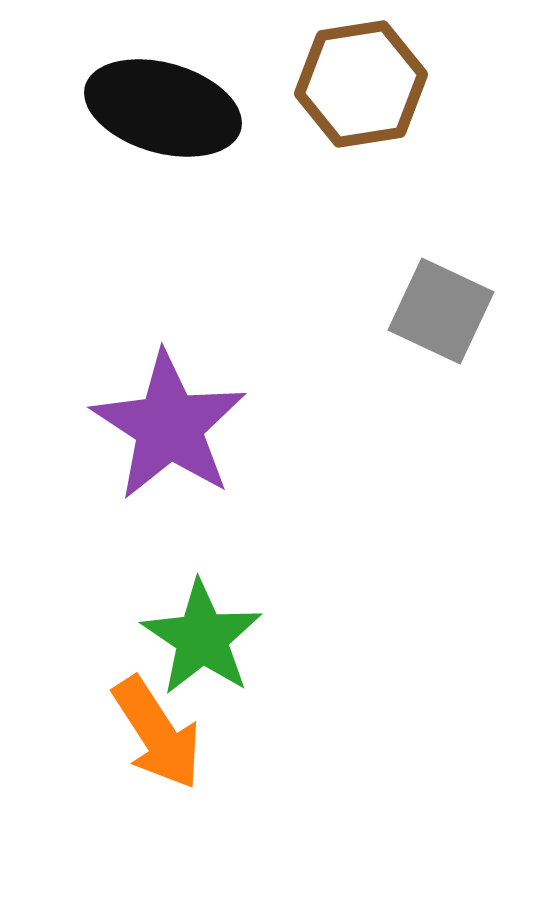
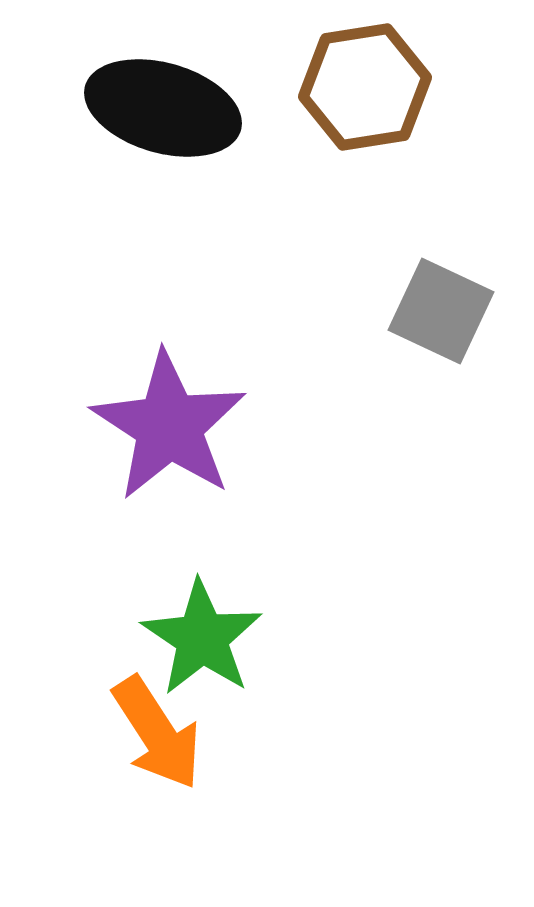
brown hexagon: moved 4 px right, 3 px down
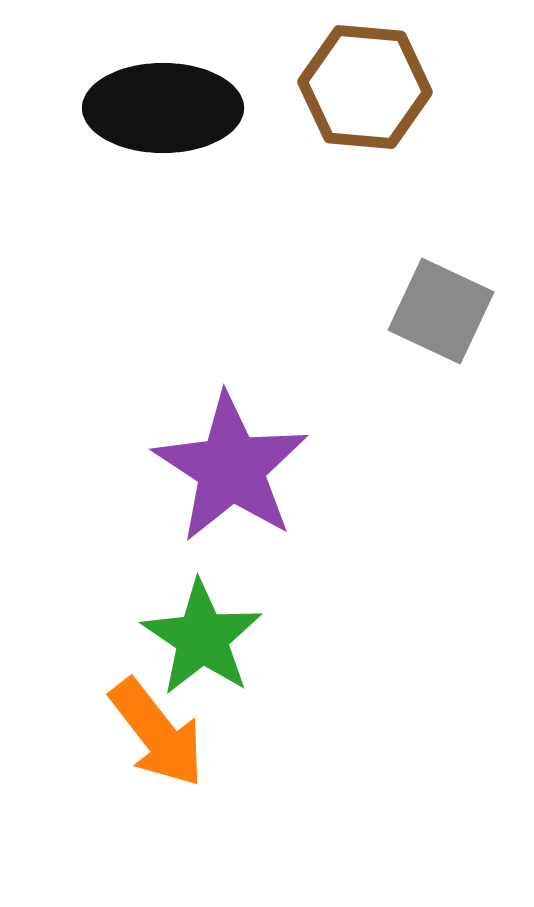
brown hexagon: rotated 14 degrees clockwise
black ellipse: rotated 16 degrees counterclockwise
purple star: moved 62 px right, 42 px down
orange arrow: rotated 5 degrees counterclockwise
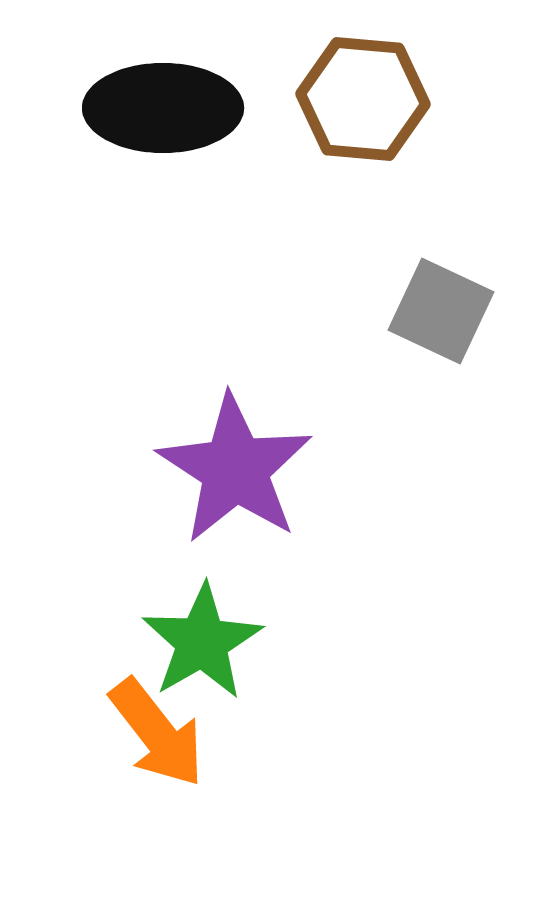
brown hexagon: moved 2 px left, 12 px down
purple star: moved 4 px right, 1 px down
green star: moved 4 px down; rotated 8 degrees clockwise
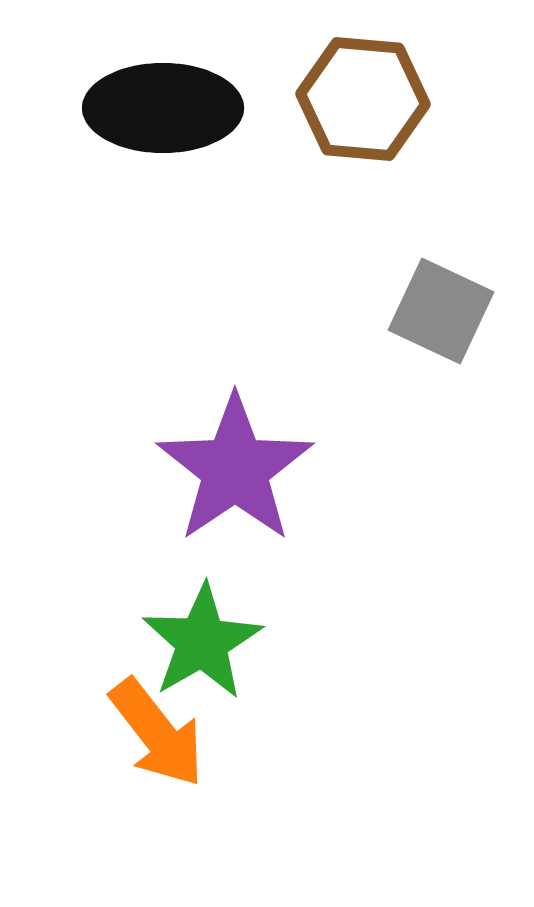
purple star: rotated 5 degrees clockwise
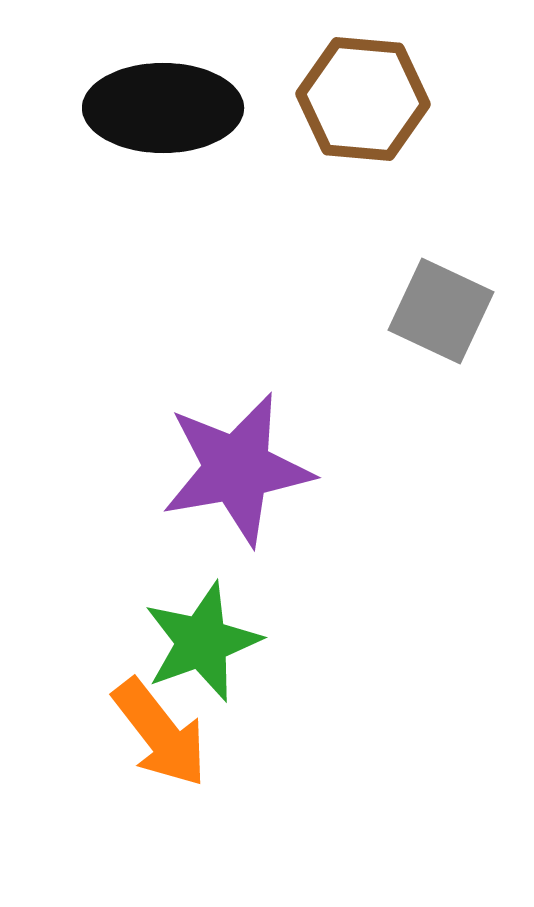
purple star: moved 2 px right; rotated 24 degrees clockwise
green star: rotated 10 degrees clockwise
orange arrow: moved 3 px right
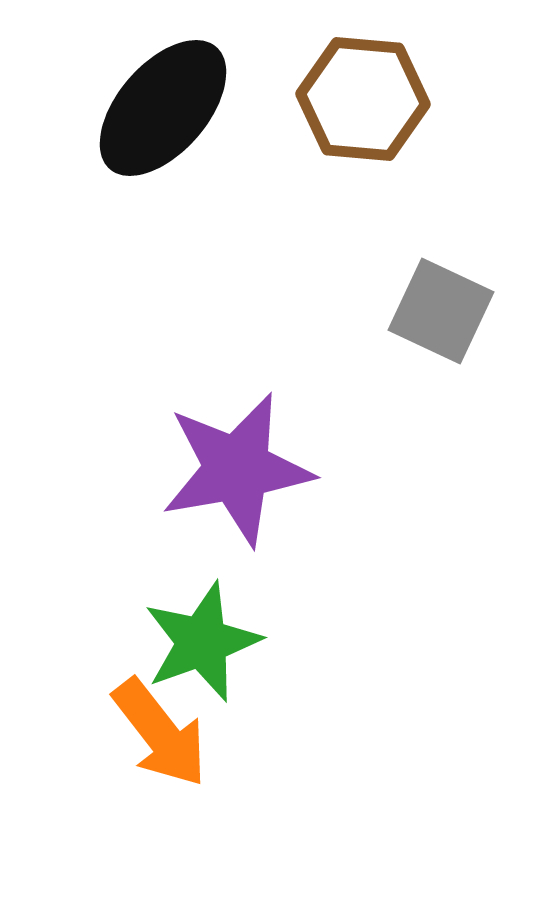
black ellipse: rotated 49 degrees counterclockwise
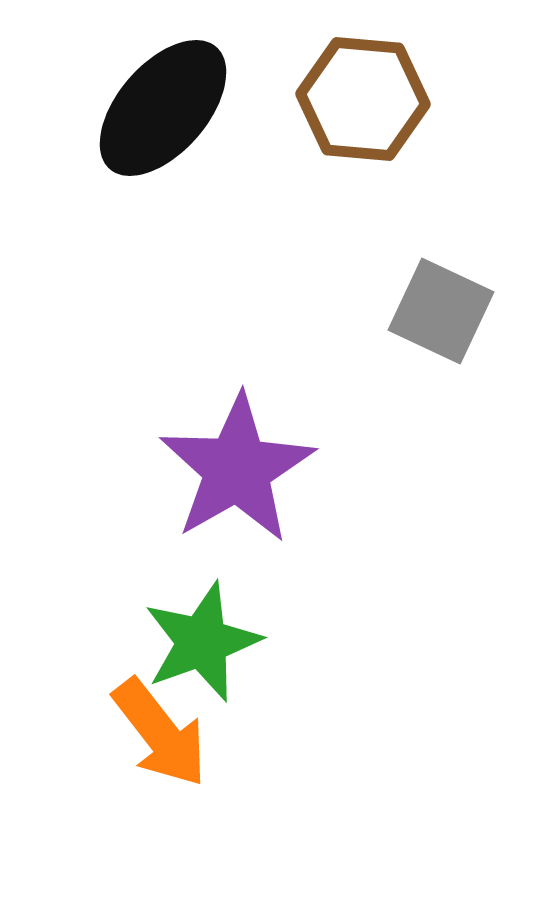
purple star: rotated 20 degrees counterclockwise
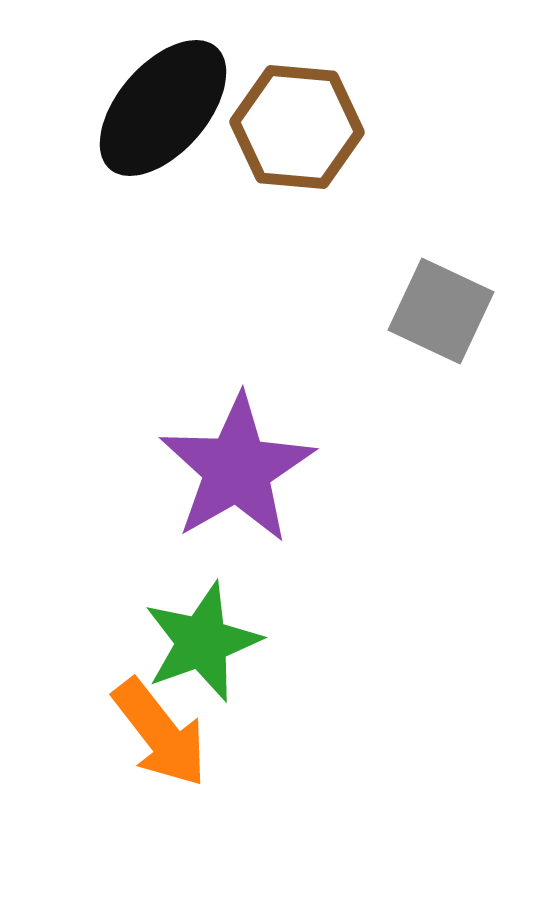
brown hexagon: moved 66 px left, 28 px down
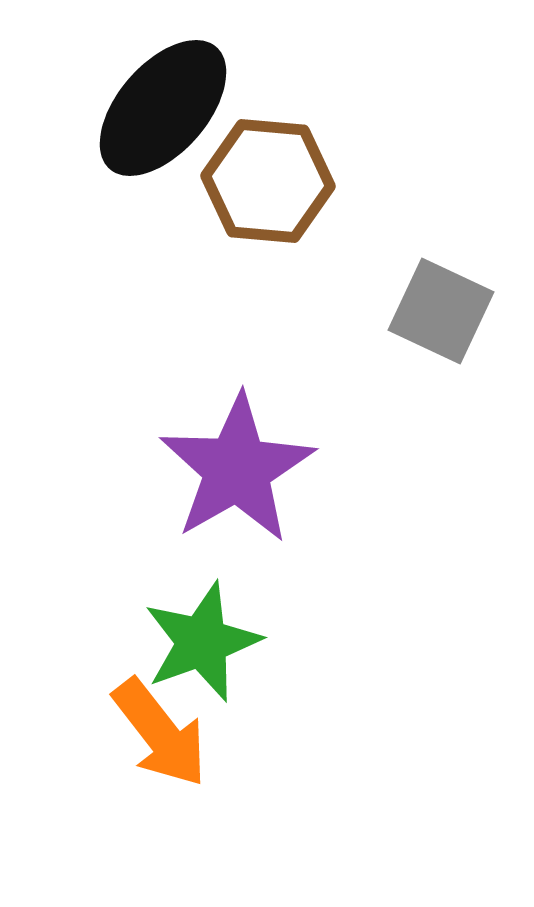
brown hexagon: moved 29 px left, 54 px down
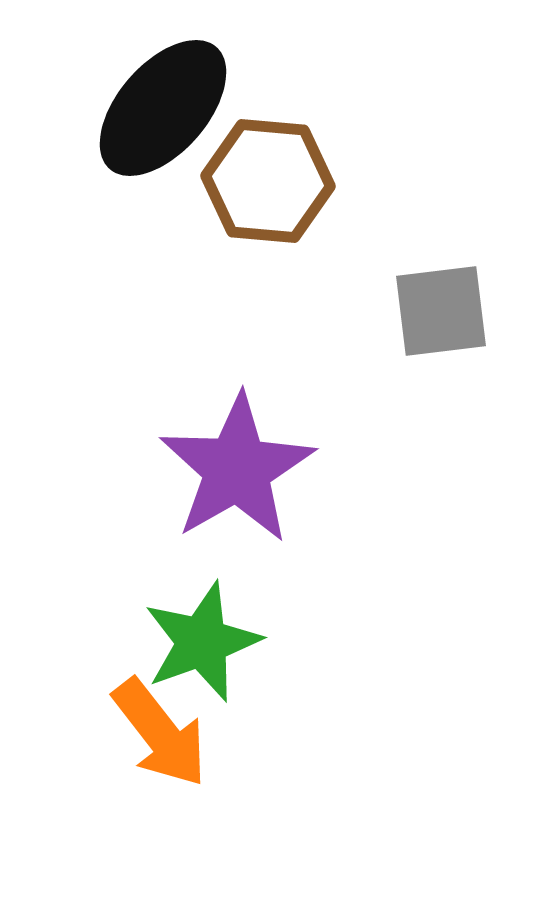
gray square: rotated 32 degrees counterclockwise
